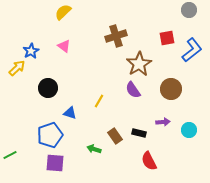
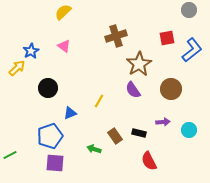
blue triangle: rotated 40 degrees counterclockwise
blue pentagon: moved 1 px down
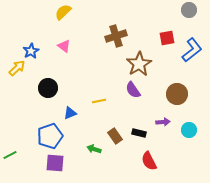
brown circle: moved 6 px right, 5 px down
yellow line: rotated 48 degrees clockwise
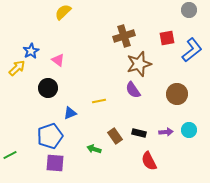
brown cross: moved 8 px right
pink triangle: moved 6 px left, 14 px down
brown star: rotated 15 degrees clockwise
purple arrow: moved 3 px right, 10 px down
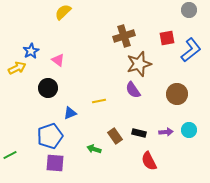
blue L-shape: moved 1 px left
yellow arrow: rotated 18 degrees clockwise
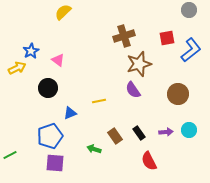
brown circle: moved 1 px right
black rectangle: rotated 40 degrees clockwise
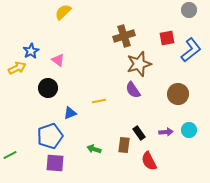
brown rectangle: moved 9 px right, 9 px down; rotated 42 degrees clockwise
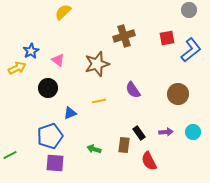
brown star: moved 42 px left
cyan circle: moved 4 px right, 2 px down
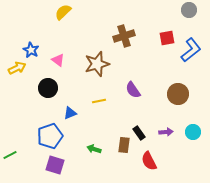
blue star: moved 1 px up; rotated 14 degrees counterclockwise
purple square: moved 2 px down; rotated 12 degrees clockwise
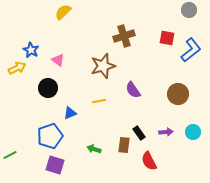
red square: rotated 21 degrees clockwise
brown star: moved 6 px right, 2 px down
